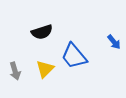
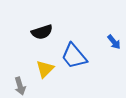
gray arrow: moved 5 px right, 15 px down
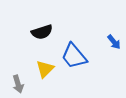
gray arrow: moved 2 px left, 2 px up
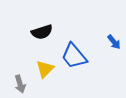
gray arrow: moved 2 px right
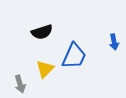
blue arrow: rotated 28 degrees clockwise
blue trapezoid: rotated 116 degrees counterclockwise
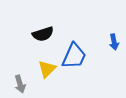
black semicircle: moved 1 px right, 2 px down
yellow triangle: moved 2 px right
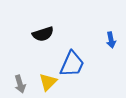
blue arrow: moved 3 px left, 2 px up
blue trapezoid: moved 2 px left, 8 px down
yellow triangle: moved 1 px right, 13 px down
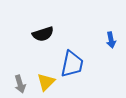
blue trapezoid: rotated 12 degrees counterclockwise
yellow triangle: moved 2 px left
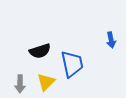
black semicircle: moved 3 px left, 17 px down
blue trapezoid: rotated 24 degrees counterclockwise
gray arrow: rotated 18 degrees clockwise
